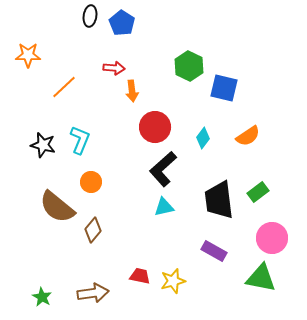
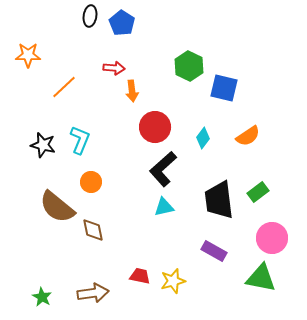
brown diamond: rotated 50 degrees counterclockwise
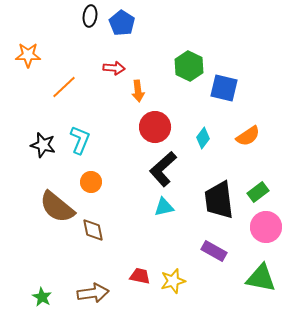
orange arrow: moved 6 px right
pink circle: moved 6 px left, 11 px up
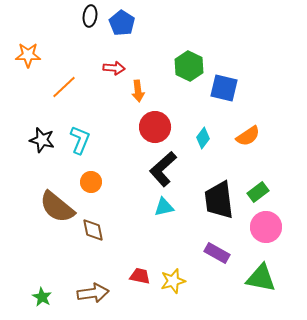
black star: moved 1 px left, 5 px up
purple rectangle: moved 3 px right, 2 px down
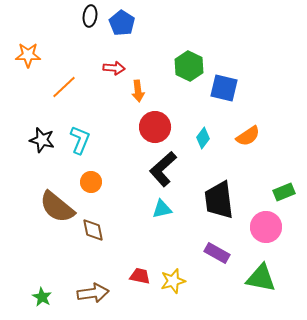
green rectangle: moved 26 px right; rotated 15 degrees clockwise
cyan triangle: moved 2 px left, 2 px down
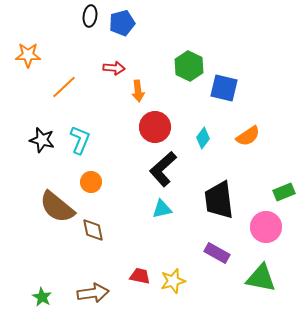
blue pentagon: rotated 25 degrees clockwise
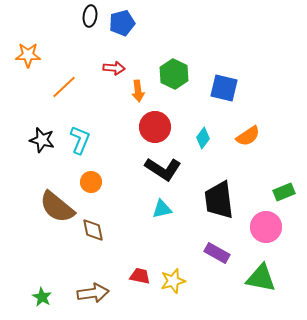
green hexagon: moved 15 px left, 8 px down
black L-shape: rotated 105 degrees counterclockwise
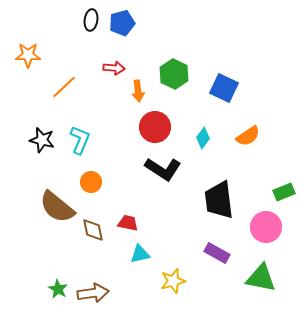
black ellipse: moved 1 px right, 4 px down
blue square: rotated 12 degrees clockwise
cyan triangle: moved 22 px left, 45 px down
red trapezoid: moved 12 px left, 53 px up
green star: moved 16 px right, 8 px up
